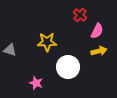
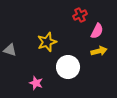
red cross: rotated 24 degrees clockwise
yellow star: rotated 18 degrees counterclockwise
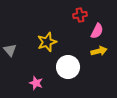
red cross: rotated 16 degrees clockwise
gray triangle: rotated 32 degrees clockwise
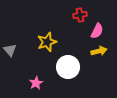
pink star: rotated 24 degrees clockwise
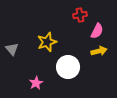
gray triangle: moved 2 px right, 1 px up
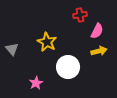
yellow star: rotated 24 degrees counterclockwise
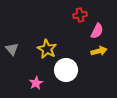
yellow star: moved 7 px down
white circle: moved 2 px left, 3 px down
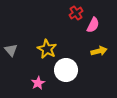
red cross: moved 4 px left, 2 px up; rotated 24 degrees counterclockwise
pink semicircle: moved 4 px left, 6 px up
gray triangle: moved 1 px left, 1 px down
pink star: moved 2 px right
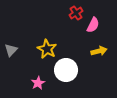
gray triangle: rotated 24 degrees clockwise
